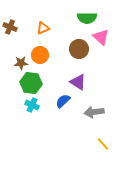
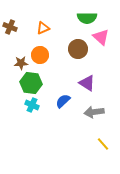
brown circle: moved 1 px left
purple triangle: moved 9 px right, 1 px down
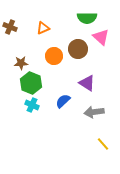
orange circle: moved 14 px right, 1 px down
green hexagon: rotated 15 degrees clockwise
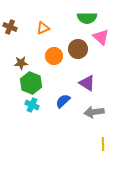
yellow line: rotated 40 degrees clockwise
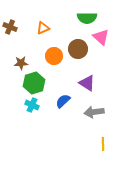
green hexagon: moved 3 px right; rotated 20 degrees clockwise
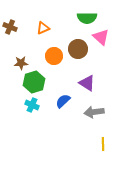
green hexagon: moved 1 px up
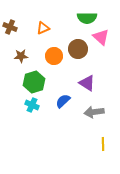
brown star: moved 7 px up
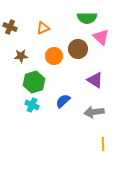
purple triangle: moved 8 px right, 3 px up
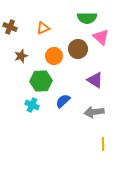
brown star: rotated 16 degrees counterclockwise
green hexagon: moved 7 px right, 1 px up; rotated 15 degrees clockwise
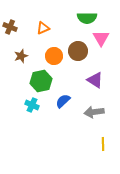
pink triangle: moved 1 px down; rotated 18 degrees clockwise
brown circle: moved 2 px down
green hexagon: rotated 10 degrees counterclockwise
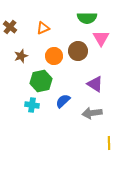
brown cross: rotated 16 degrees clockwise
purple triangle: moved 4 px down
cyan cross: rotated 16 degrees counterclockwise
gray arrow: moved 2 px left, 1 px down
yellow line: moved 6 px right, 1 px up
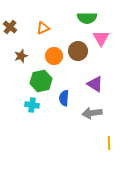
blue semicircle: moved 1 px right, 3 px up; rotated 42 degrees counterclockwise
